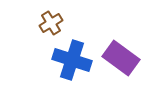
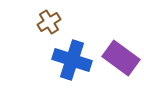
brown cross: moved 2 px left, 1 px up
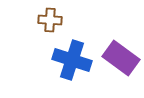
brown cross: moved 1 px right, 2 px up; rotated 35 degrees clockwise
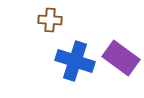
blue cross: moved 3 px right, 1 px down
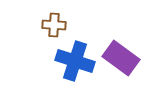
brown cross: moved 4 px right, 5 px down
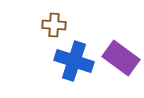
blue cross: moved 1 px left
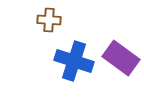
brown cross: moved 5 px left, 5 px up
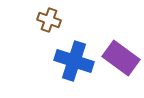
brown cross: rotated 15 degrees clockwise
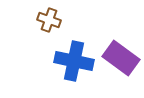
blue cross: rotated 6 degrees counterclockwise
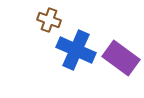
blue cross: moved 2 px right, 11 px up; rotated 12 degrees clockwise
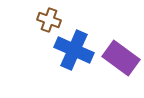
blue cross: moved 2 px left
